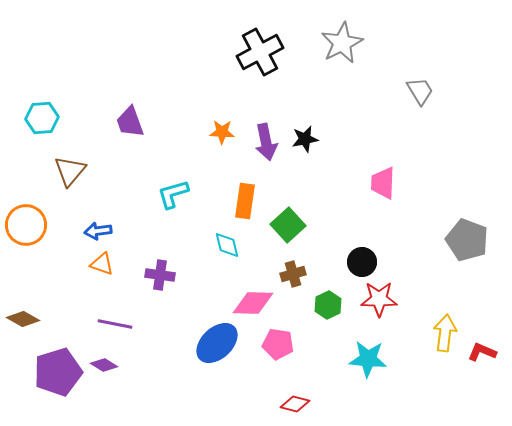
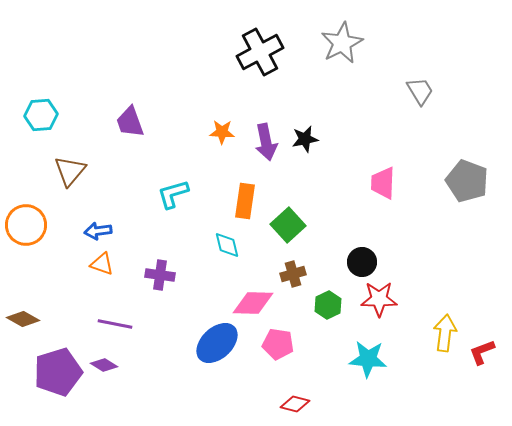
cyan hexagon: moved 1 px left, 3 px up
gray pentagon: moved 59 px up
red L-shape: rotated 44 degrees counterclockwise
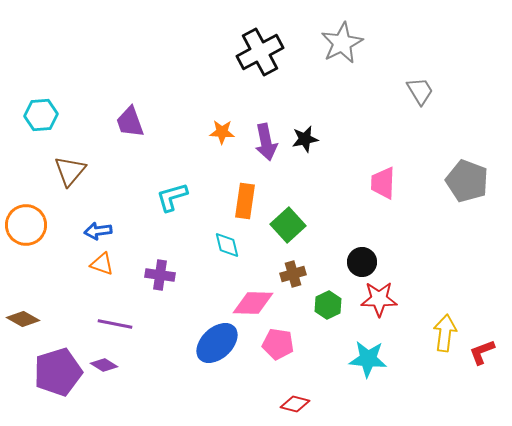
cyan L-shape: moved 1 px left, 3 px down
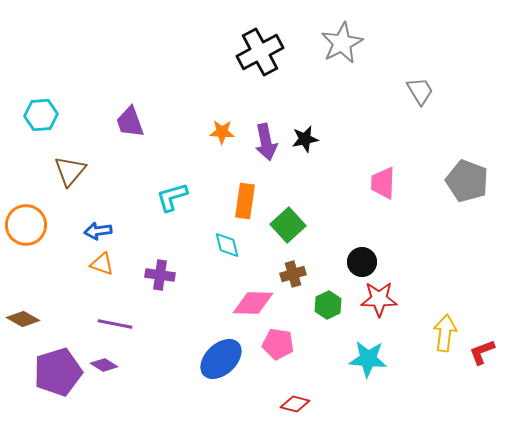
blue ellipse: moved 4 px right, 16 px down
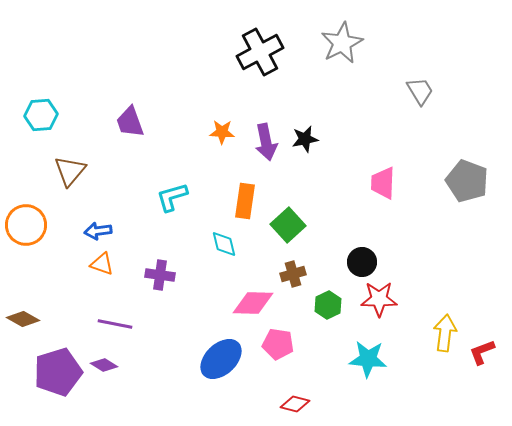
cyan diamond: moved 3 px left, 1 px up
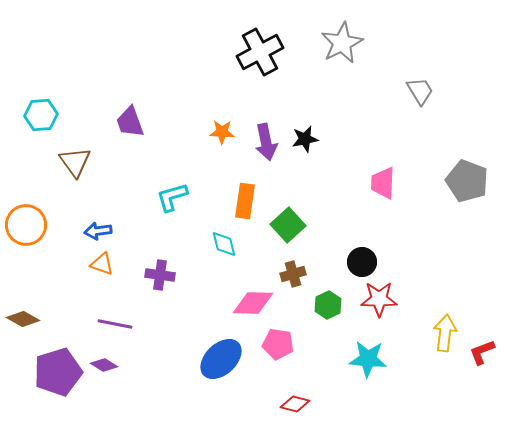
brown triangle: moved 5 px right, 9 px up; rotated 16 degrees counterclockwise
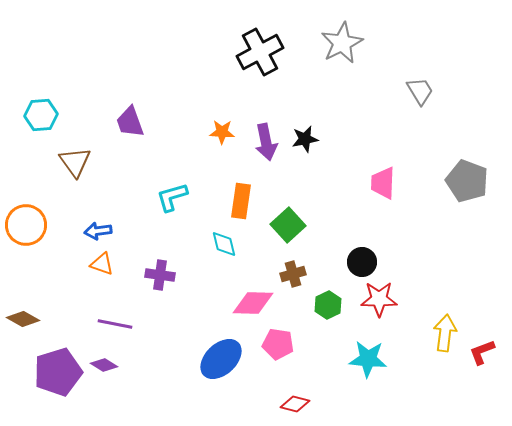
orange rectangle: moved 4 px left
